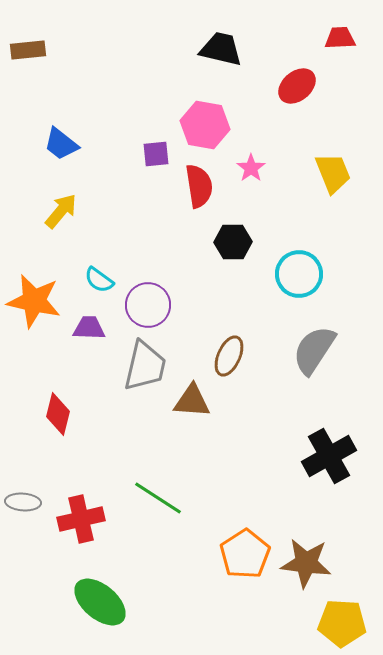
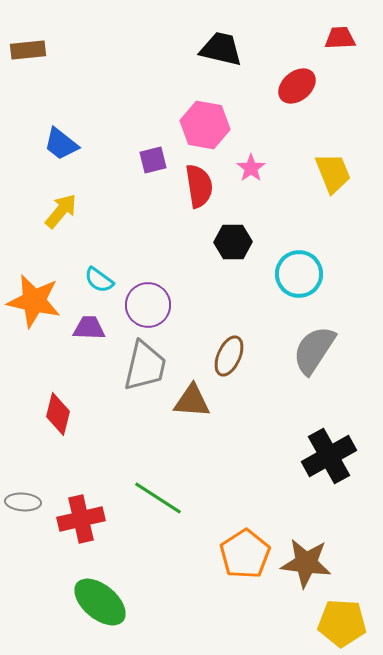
purple square: moved 3 px left, 6 px down; rotated 8 degrees counterclockwise
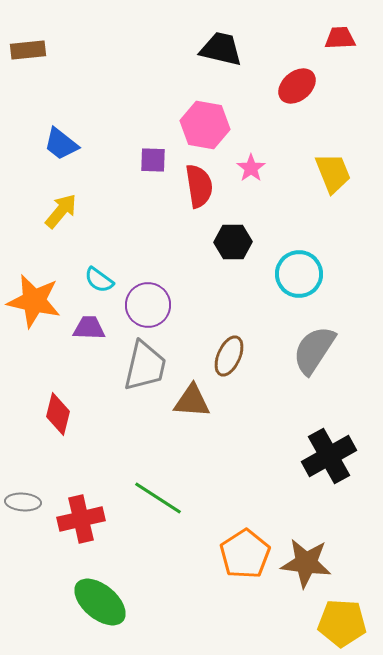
purple square: rotated 16 degrees clockwise
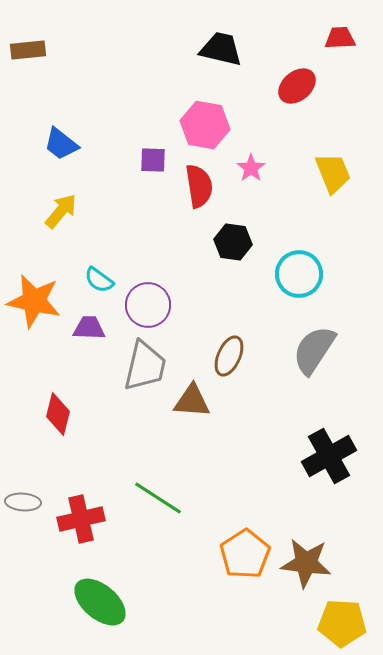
black hexagon: rotated 9 degrees clockwise
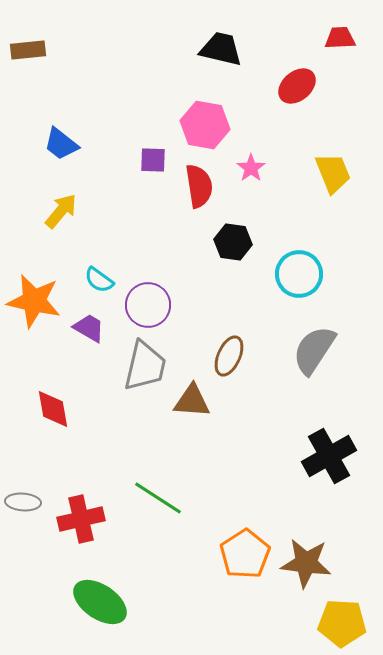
purple trapezoid: rotated 28 degrees clockwise
red diamond: moved 5 px left, 5 px up; rotated 24 degrees counterclockwise
green ellipse: rotated 6 degrees counterclockwise
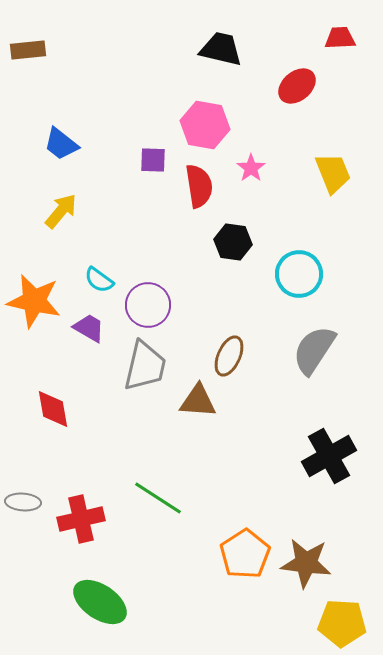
brown triangle: moved 6 px right
